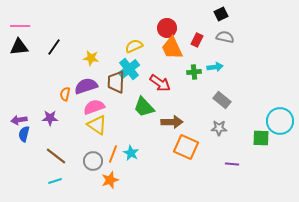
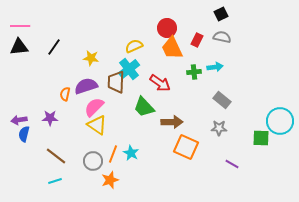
gray semicircle: moved 3 px left
pink semicircle: rotated 25 degrees counterclockwise
purple line: rotated 24 degrees clockwise
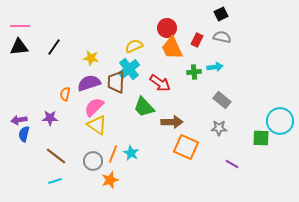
purple semicircle: moved 3 px right, 3 px up
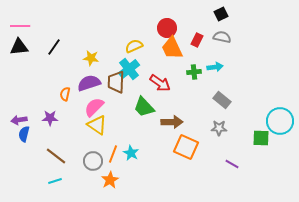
orange star: rotated 12 degrees counterclockwise
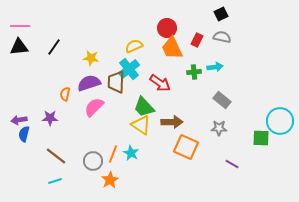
yellow triangle: moved 44 px right
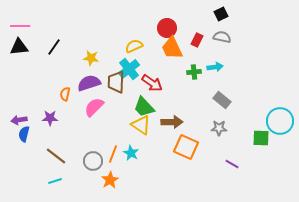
red arrow: moved 8 px left
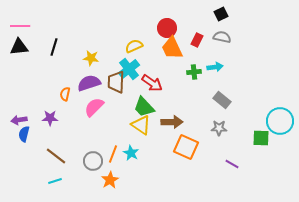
black line: rotated 18 degrees counterclockwise
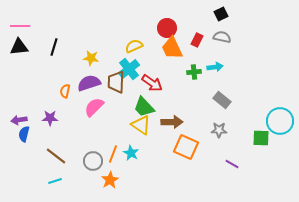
orange semicircle: moved 3 px up
gray star: moved 2 px down
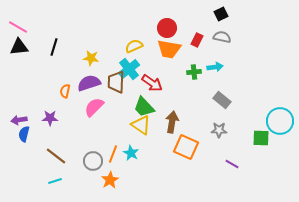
pink line: moved 2 px left, 1 px down; rotated 30 degrees clockwise
orange trapezoid: moved 3 px left, 1 px down; rotated 55 degrees counterclockwise
brown arrow: rotated 80 degrees counterclockwise
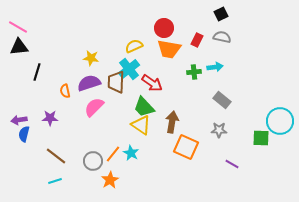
red circle: moved 3 px left
black line: moved 17 px left, 25 px down
orange semicircle: rotated 24 degrees counterclockwise
orange line: rotated 18 degrees clockwise
